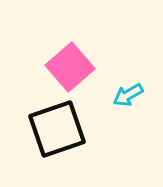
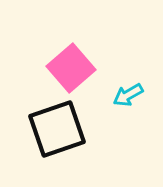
pink square: moved 1 px right, 1 px down
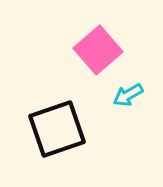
pink square: moved 27 px right, 18 px up
